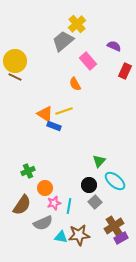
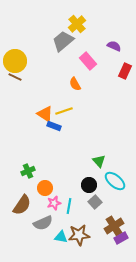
green triangle: rotated 24 degrees counterclockwise
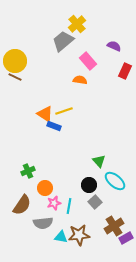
orange semicircle: moved 5 px right, 4 px up; rotated 128 degrees clockwise
gray semicircle: rotated 18 degrees clockwise
purple rectangle: moved 5 px right
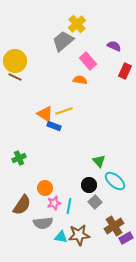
green cross: moved 9 px left, 13 px up
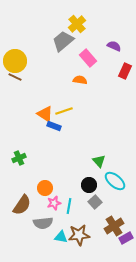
pink rectangle: moved 3 px up
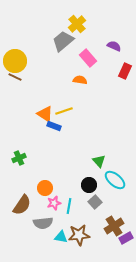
cyan ellipse: moved 1 px up
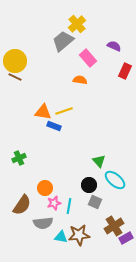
orange triangle: moved 2 px left, 2 px up; rotated 24 degrees counterclockwise
gray square: rotated 24 degrees counterclockwise
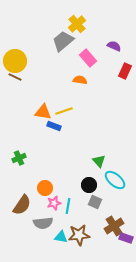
cyan line: moved 1 px left
purple rectangle: rotated 48 degrees clockwise
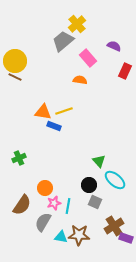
gray semicircle: moved 1 px up; rotated 126 degrees clockwise
brown star: rotated 10 degrees clockwise
